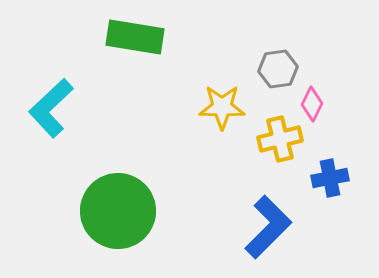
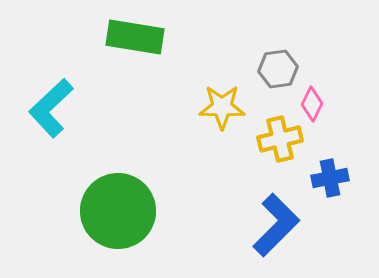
blue L-shape: moved 8 px right, 2 px up
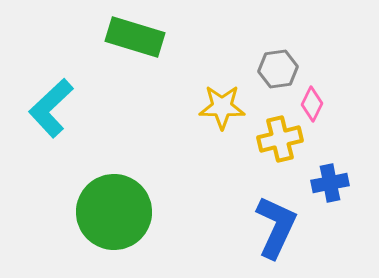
green rectangle: rotated 8 degrees clockwise
blue cross: moved 5 px down
green circle: moved 4 px left, 1 px down
blue L-shape: moved 2 px down; rotated 20 degrees counterclockwise
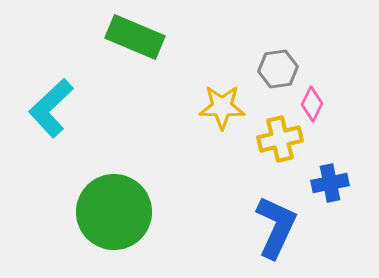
green rectangle: rotated 6 degrees clockwise
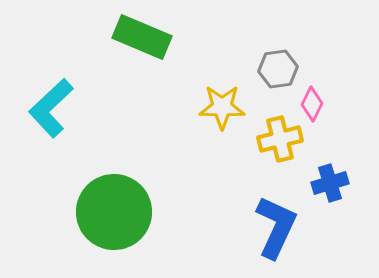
green rectangle: moved 7 px right
blue cross: rotated 6 degrees counterclockwise
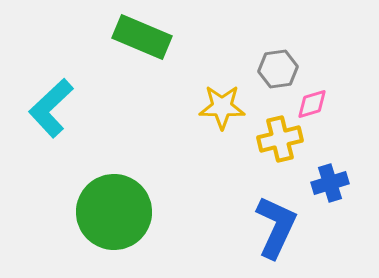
pink diamond: rotated 48 degrees clockwise
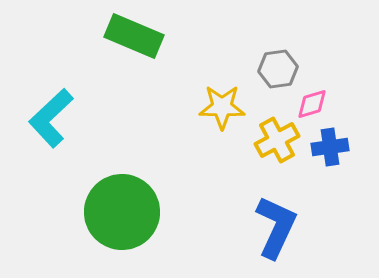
green rectangle: moved 8 px left, 1 px up
cyan L-shape: moved 10 px down
yellow cross: moved 3 px left, 1 px down; rotated 15 degrees counterclockwise
blue cross: moved 36 px up; rotated 9 degrees clockwise
green circle: moved 8 px right
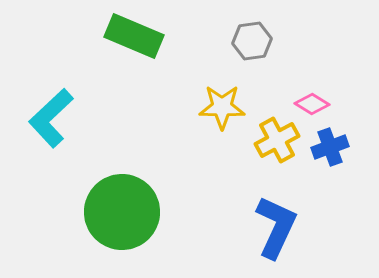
gray hexagon: moved 26 px left, 28 px up
pink diamond: rotated 48 degrees clockwise
blue cross: rotated 12 degrees counterclockwise
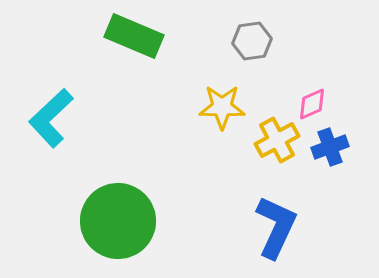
pink diamond: rotated 56 degrees counterclockwise
green circle: moved 4 px left, 9 px down
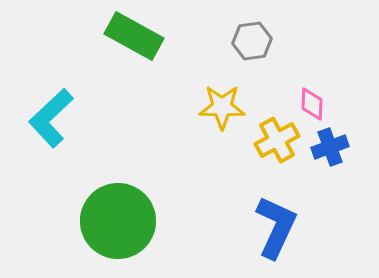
green rectangle: rotated 6 degrees clockwise
pink diamond: rotated 64 degrees counterclockwise
